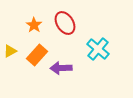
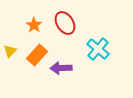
yellow triangle: rotated 16 degrees counterclockwise
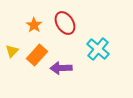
yellow triangle: moved 2 px right
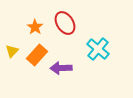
orange star: moved 1 px right, 2 px down
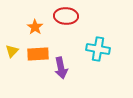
red ellipse: moved 1 px right, 7 px up; rotated 55 degrees counterclockwise
cyan cross: rotated 30 degrees counterclockwise
orange rectangle: moved 1 px right, 1 px up; rotated 45 degrees clockwise
purple arrow: rotated 100 degrees counterclockwise
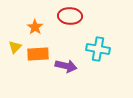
red ellipse: moved 4 px right
yellow triangle: moved 3 px right, 4 px up
purple arrow: moved 5 px right, 2 px up; rotated 65 degrees counterclockwise
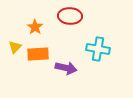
purple arrow: moved 2 px down
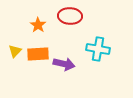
orange star: moved 3 px right, 2 px up
yellow triangle: moved 4 px down
purple arrow: moved 2 px left, 4 px up
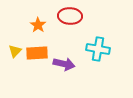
orange rectangle: moved 1 px left, 1 px up
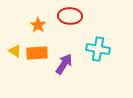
yellow triangle: rotated 40 degrees counterclockwise
purple arrow: rotated 70 degrees counterclockwise
